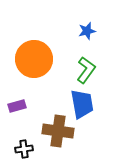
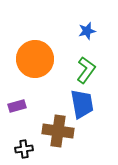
orange circle: moved 1 px right
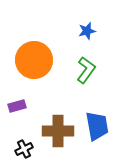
orange circle: moved 1 px left, 1 px down
blue trapezoid: moved 15 px right, 22 px down
brown cross: rotated 8 degrees counterclockwise
black cross: rotated 18 degrees counterclockwise
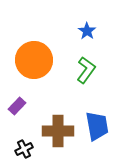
blue star: rotated 24 degrees counterclockwise
purple rectangle: rotated 30 degrees counterclockwise
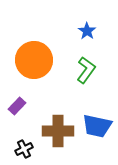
blue trapezoid: rotated 112 degrees clockwise
